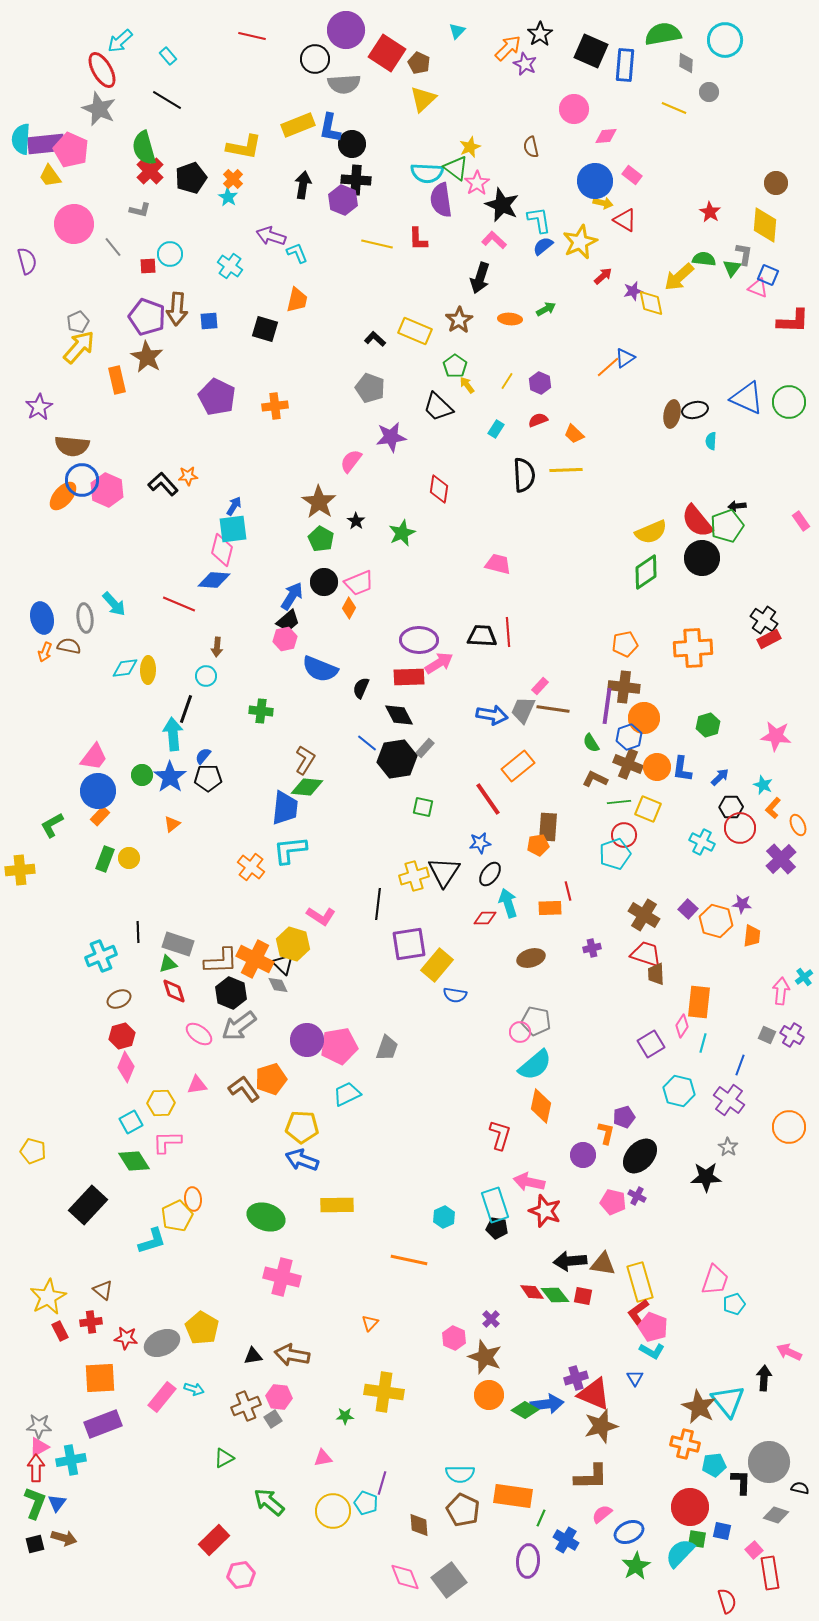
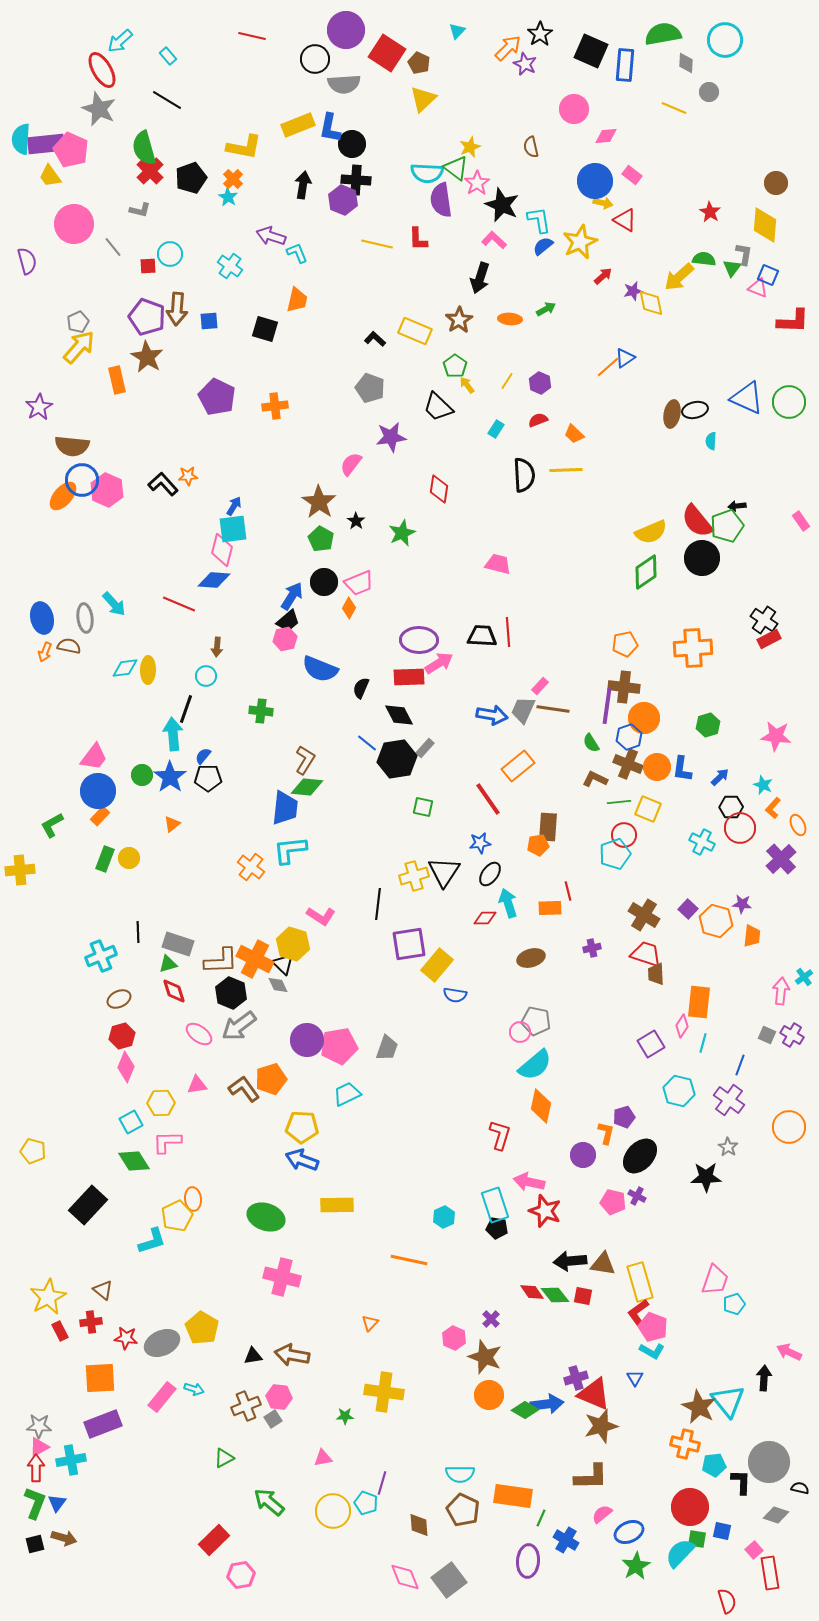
pink semicircle at (351, 461): moved 3 px down
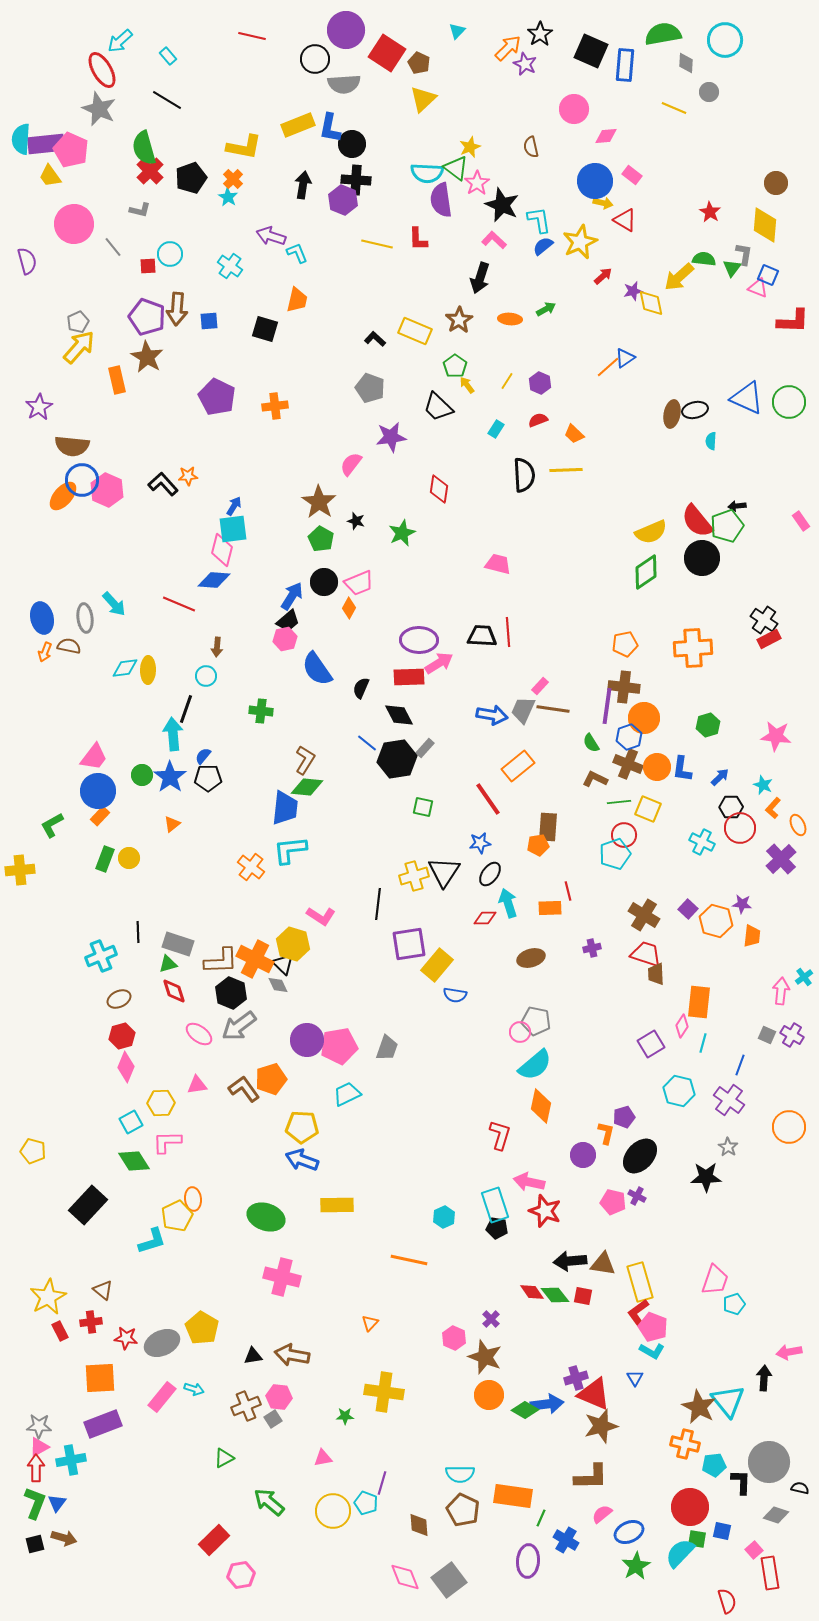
black star at (356, 521): rotated 18 degrees counterclockwise
blue semicircle at (320, 669): moved 3 px left; rotated 33 degrees clockwise
pink arrow at (789, 1352): rotated 35 degrees counterclockwise
